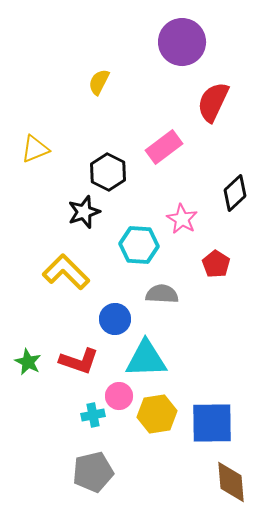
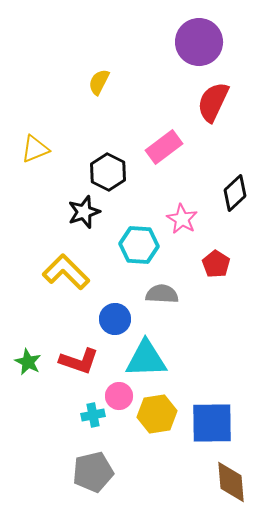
purple circle: moved 17 px right
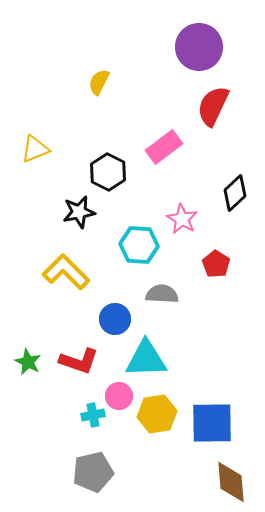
purple circle: moved 5 px down
red semicircle: moved 4 px down
black star: moved 5 px left; rotated 8 degrees clockwise
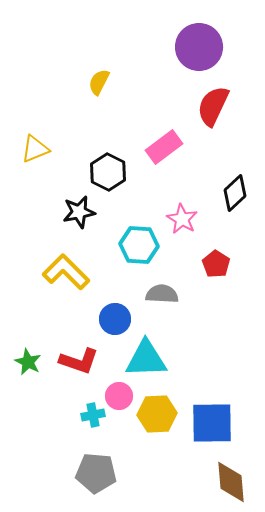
yellow hexagon: rotated 6 degrees clockwise
gray pentagon: moved 3 px right, 1 px down; rotated 18 degrees clockwise
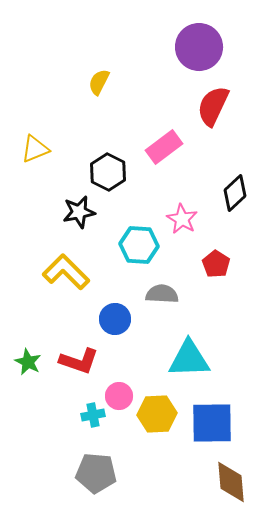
cyan triangle: moved 43 px right
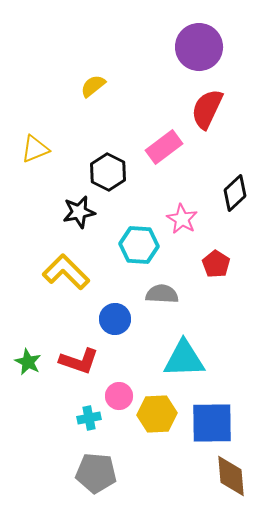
yellow semicircle: moved 6 px left, 4 px down; rotated 24 degrees clockwise
red semicircle: moved 6 px left, 3 px down
cyan triangle: moved 5 px left
cyan cross: moved 4 px left, 3 px down
brown diamond: moved 6 px up
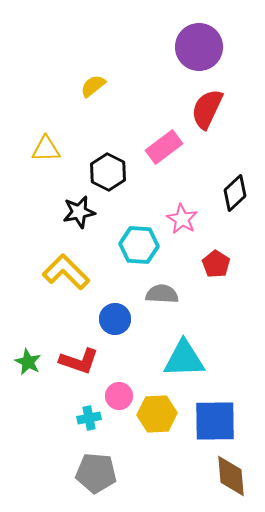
yellow triangle: moved 11 px right; rotated 20 degrees clockwise
blue square: moved 3 px right, 2 px up
